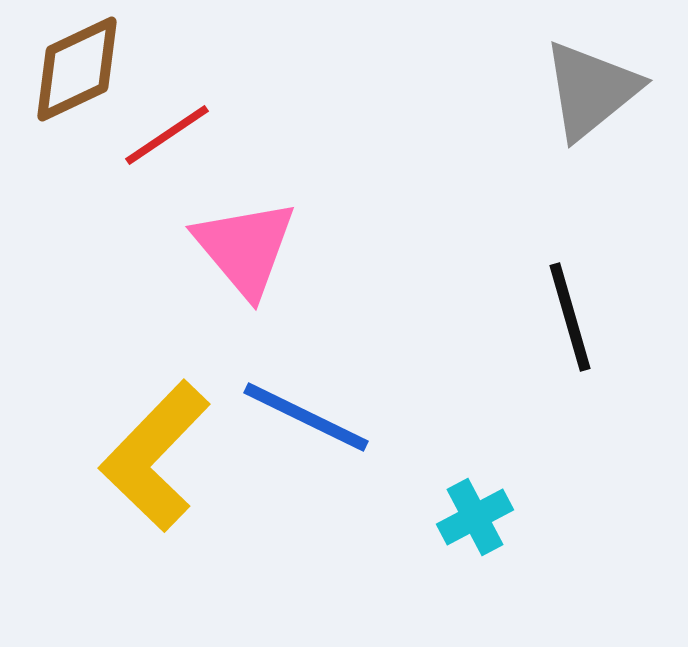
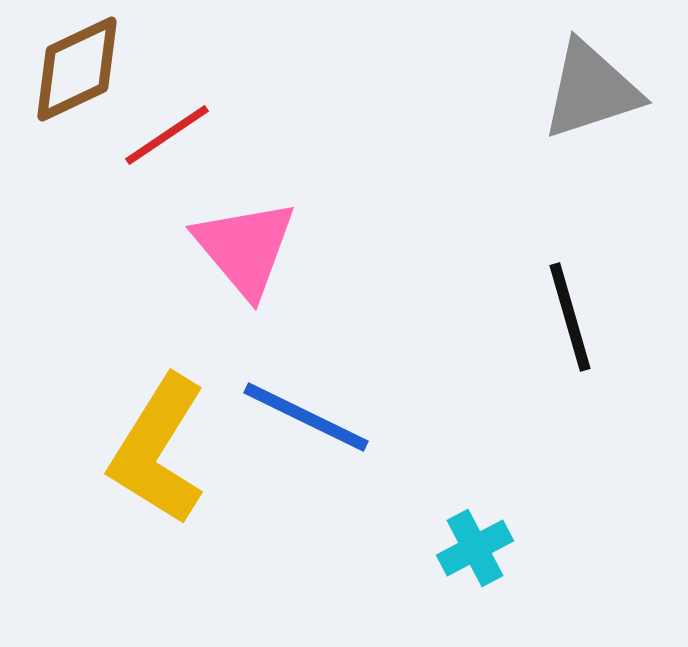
gray triangle: rotated 21 degrees clockwise
yellow L-shape: moved 3 px right, 6 px up; rotated 12 degrees counterclockwise
cyan cross: moved 31 px down
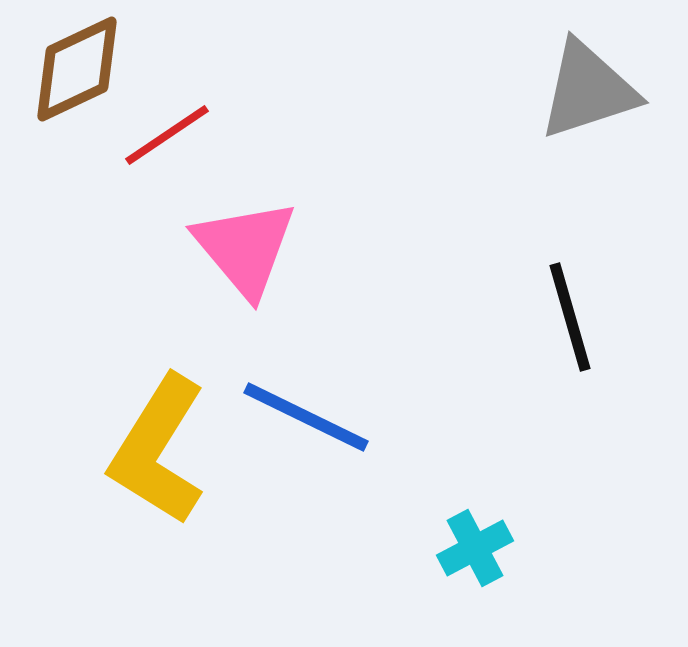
gray triangle: moved 3 px left
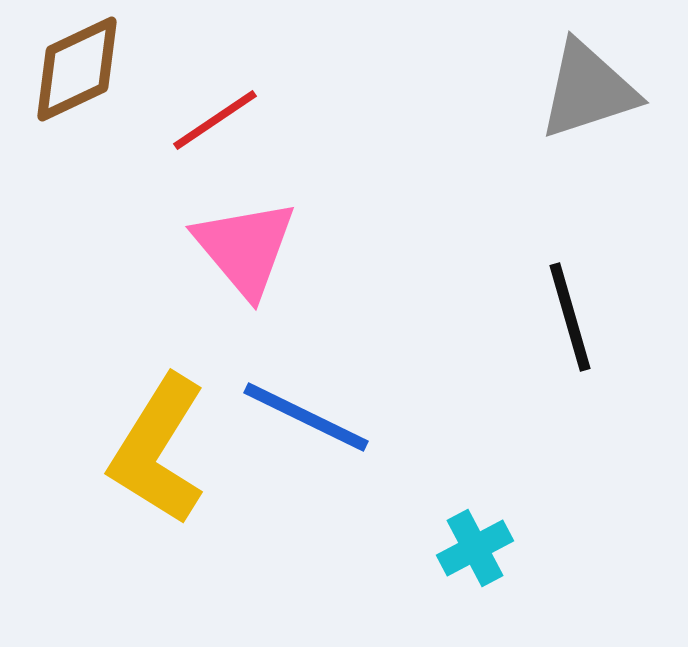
red line: moved 48 px right, 15 px up
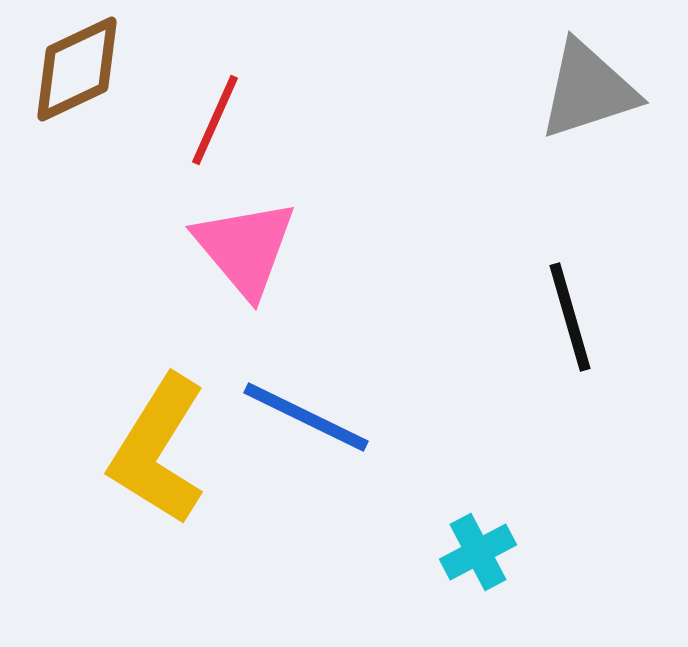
red line: rotated 32 degrees counterclockwise
cyan cross: moved 3 px right, 4 px down
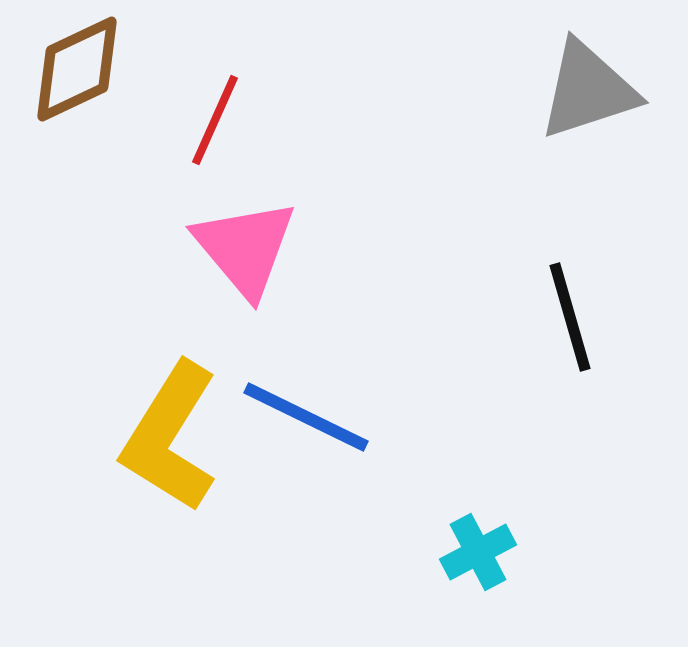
yellow L-shape: moved 12 px right, 13 px up
